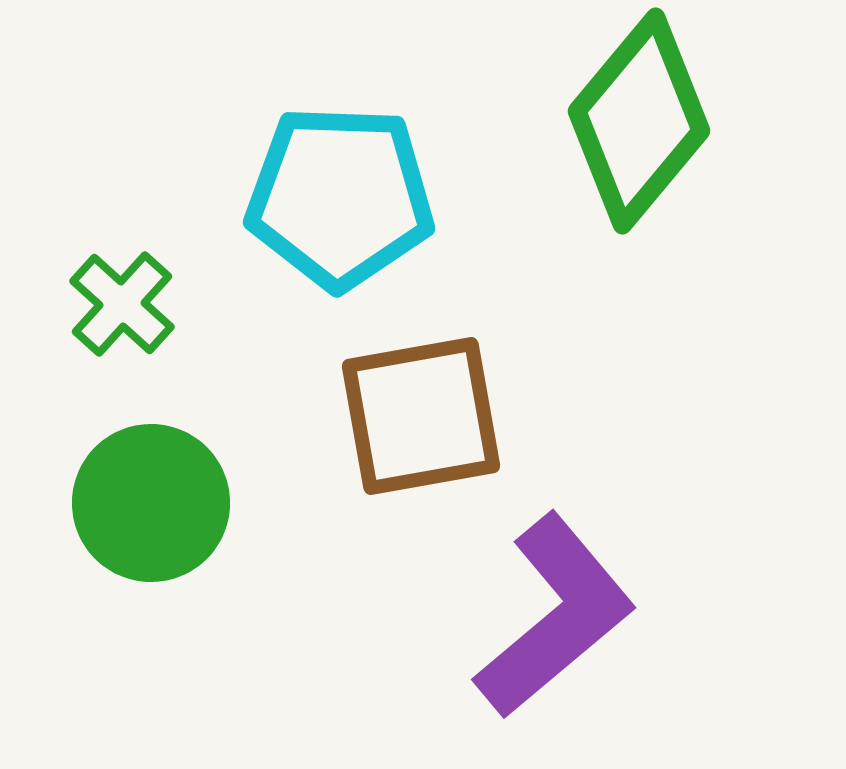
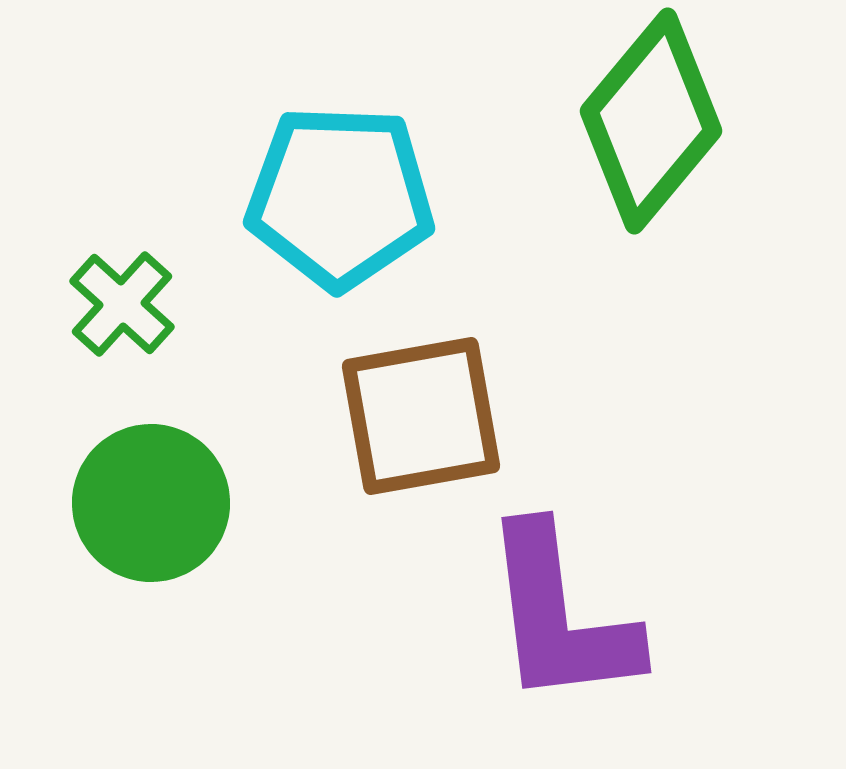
green diamond: moved 12 px right
purple L-shape: moved 5 px right; rotated 123 degrees clockwise
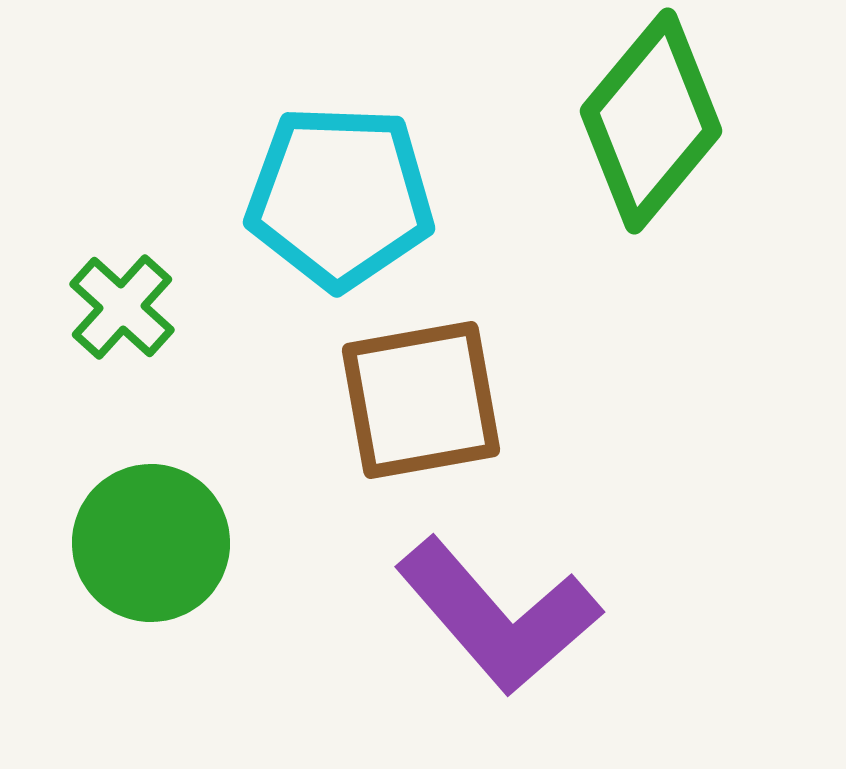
green cross: moved 3 px down
brown square: moved 16 px up
green circle: moved 40 px down
purple L-shape: moved 62 px left; rotated 34 degrees counterclockwise
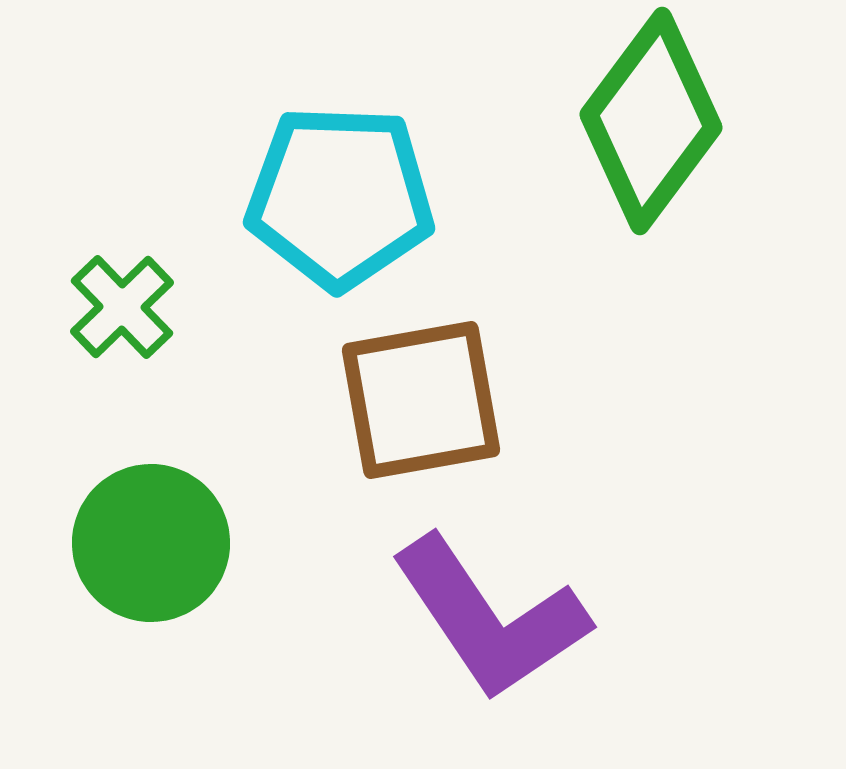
green diamond: rotated 3 degrees counterclockwise
green cross: rotated 4 degrees clockwise
purple L-shape: moved 8 px left, 2 px down; rotated 7 degrees clockwise
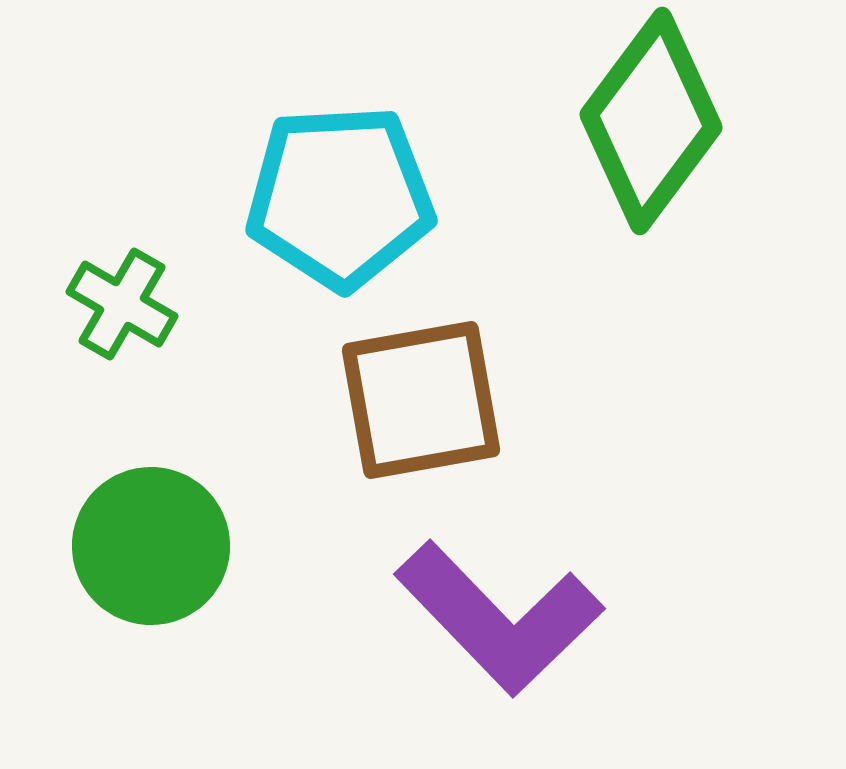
cyan pentagon: rotated 5 degrees counterclockwise
green cross: moved 3 px up; rotated 16 degrees counterclockwise
green circle: moved 3 px down
purple L-shape: moved 9 px right; rotated 10 degrees counterclockwise
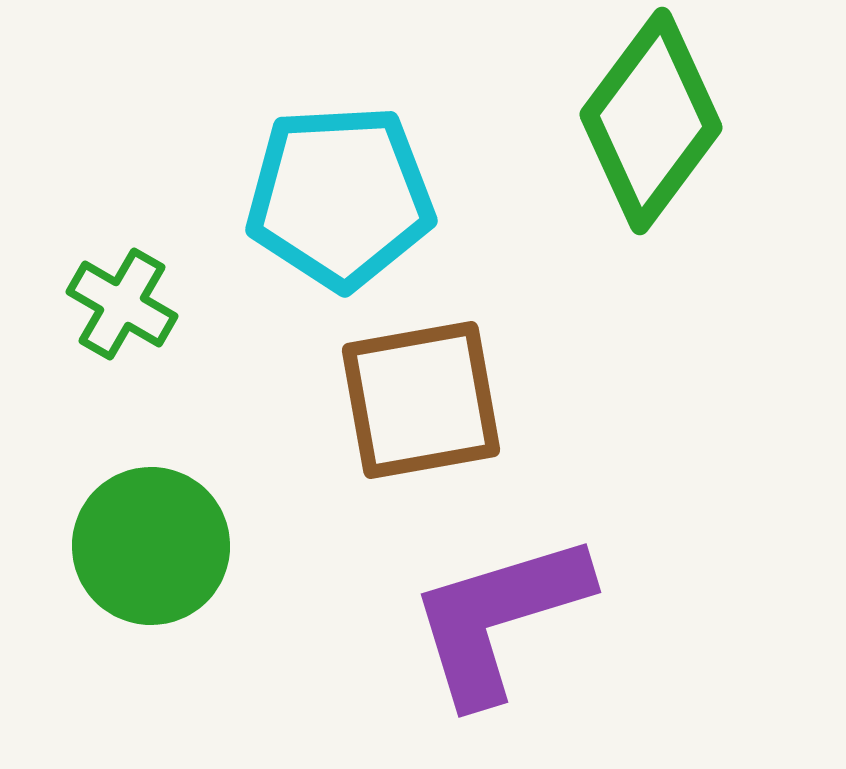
purple L-shape: rotated 117 degrees clockwise
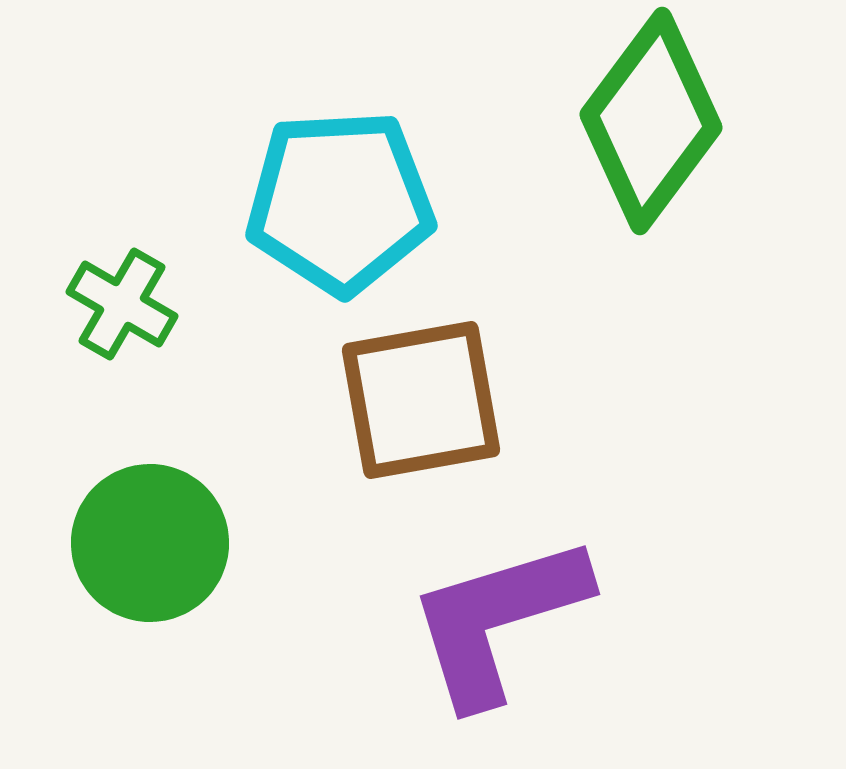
cyan pentagon: moved 5 px down
green circle: moved 1 px left, 3 px up
purple L-shape: moved 1 px left, 2 px down
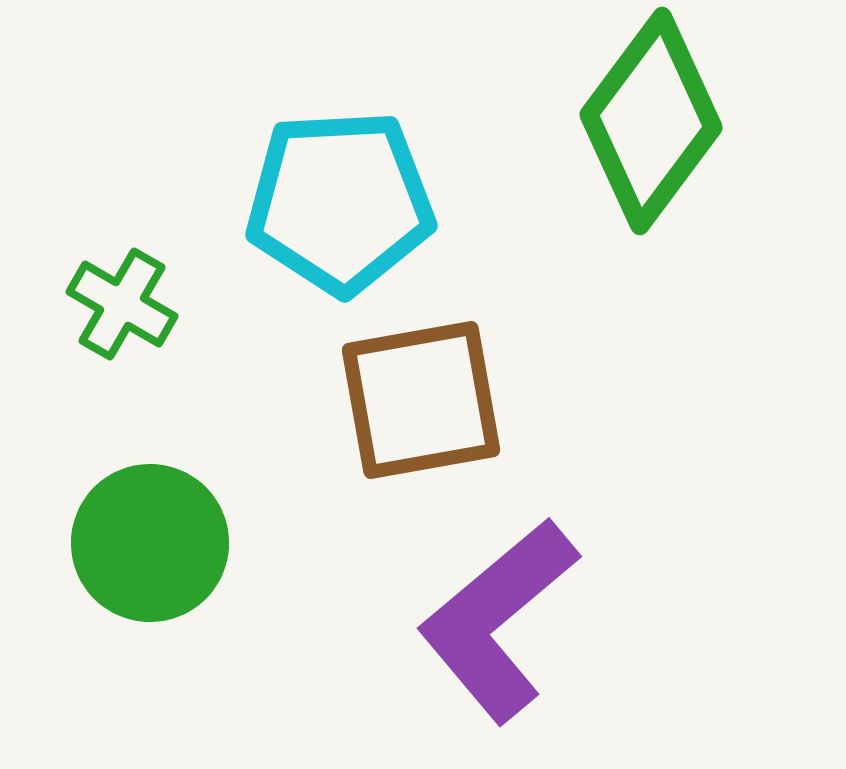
purple L-shape: rotated 23 degrees counterclockwise
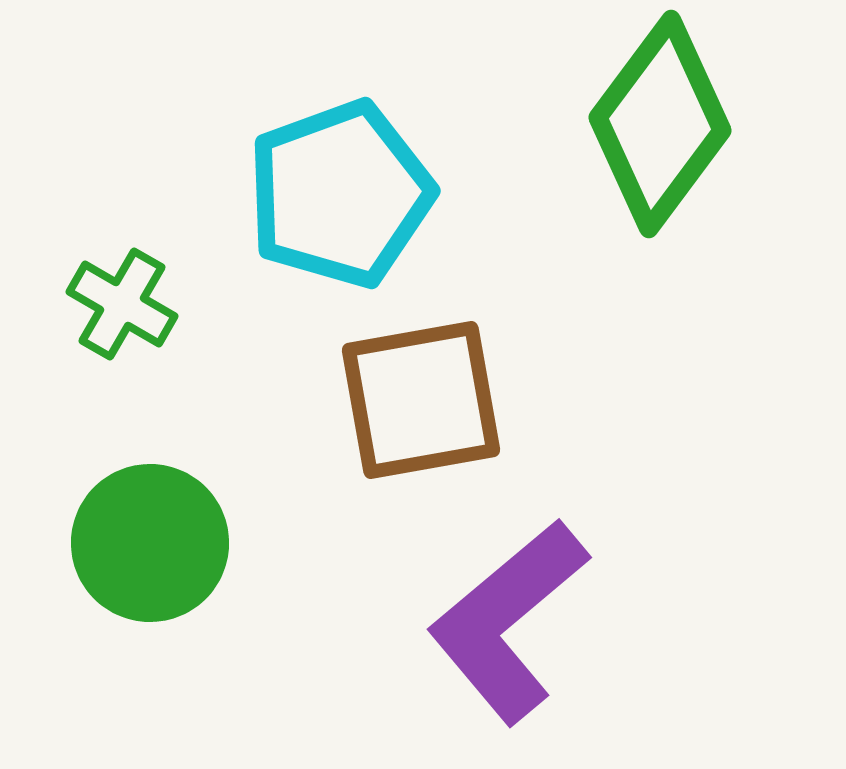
green diamond: moved 9 px right, 3 px down
cyan pentagon: moved 8 px up; rotated 17 degrees counterclockwise
purple L-shape: moved 10 px right, 1 px down
